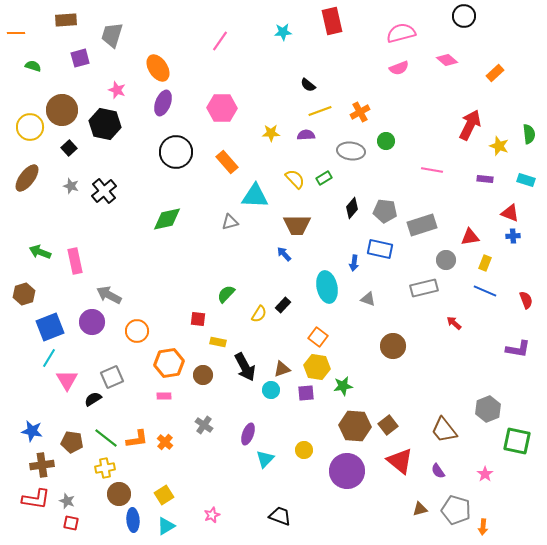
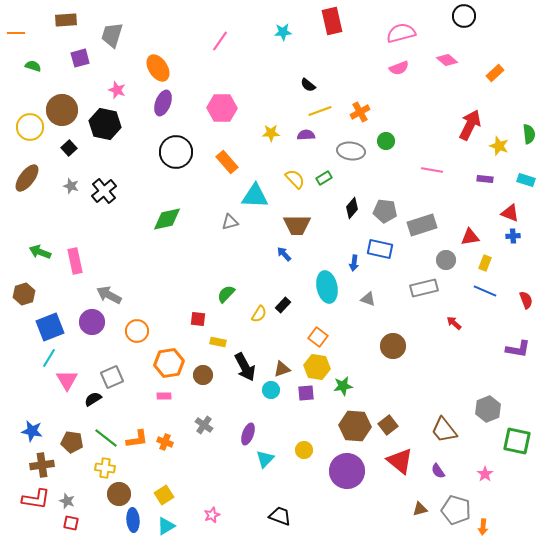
orange cross at (165, 442): rotated 21 degrees counterclockwise
yellow cross at (105, 468): rotated 18 degrees clockwise
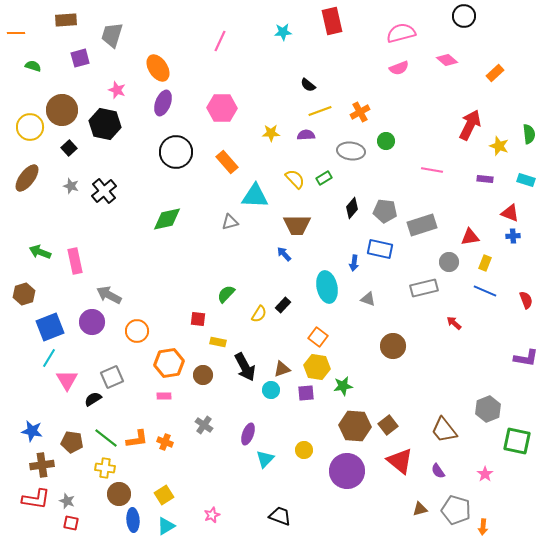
pink line at (220, 41): rotated 10 degrees counterclockwise
gray circle at (446, 260): moved 3 px right, 2 px down
purple L-shape at (518, 349): moved 8 px right, 9 px down
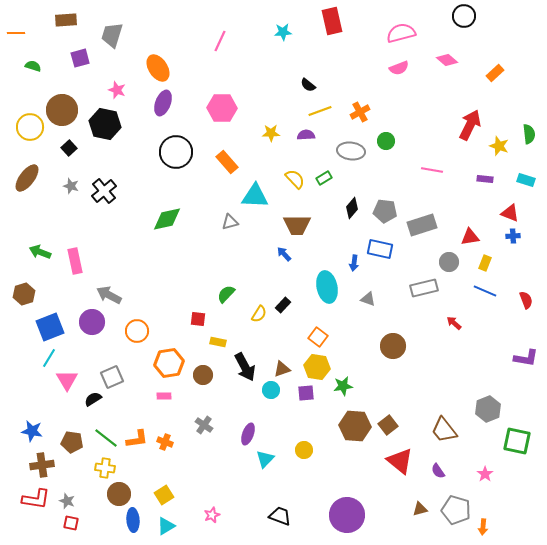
purple circle at (347, 471): moved 44 px down
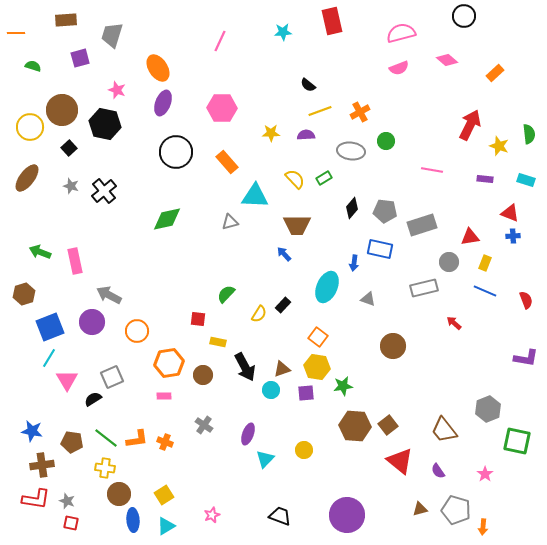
cyan ellipse at (327, 287): rotated 36 degrees clockwise
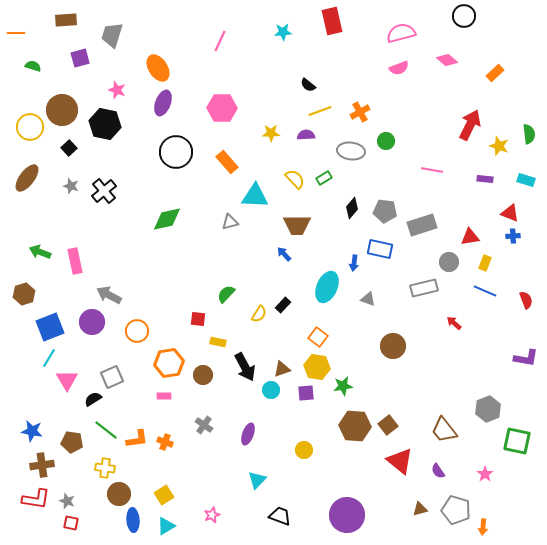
green line at (106, 438): moved 8 px up
cyan triangle at (265, 459): moved 8 px left, 21 px down
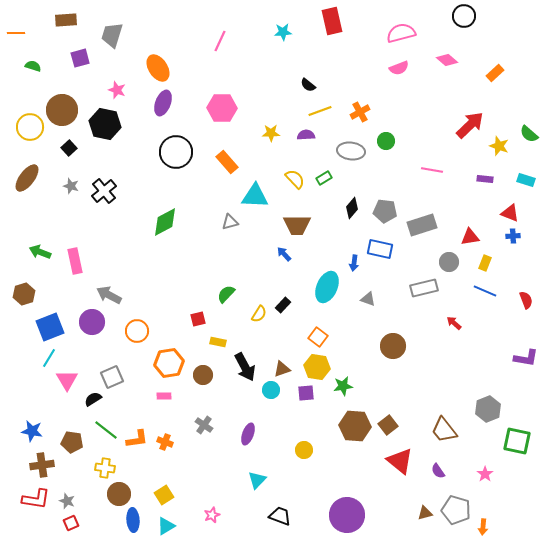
red arrow at (470, 125): rotated 20 degrees clockwise
green semicircle at (529, 134): rotated 138 degrees clockwise
green diamond at (167, 219): moved 2 px left, 3 px down; rotated 16 degrees counterclockwise
red square at (198, 319): rotated 21 degrees counterclockwise
brown triangle at (420, 509): moved 5 px right, 4 px down
red square at (71, 523): rotated 35 degrees counterclockwise
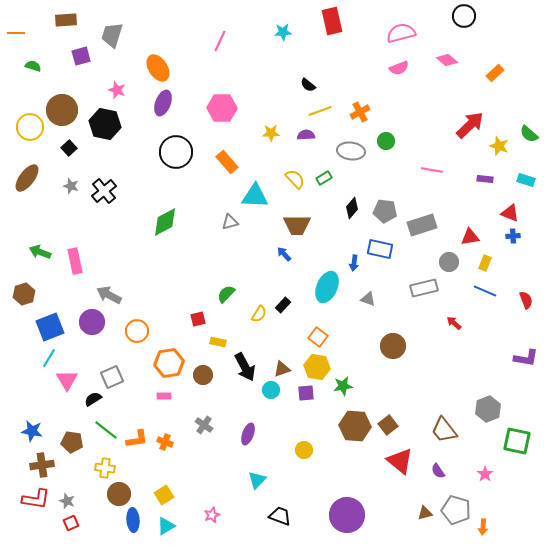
purple square at (80, 58): moved 1 px right, 2 px up
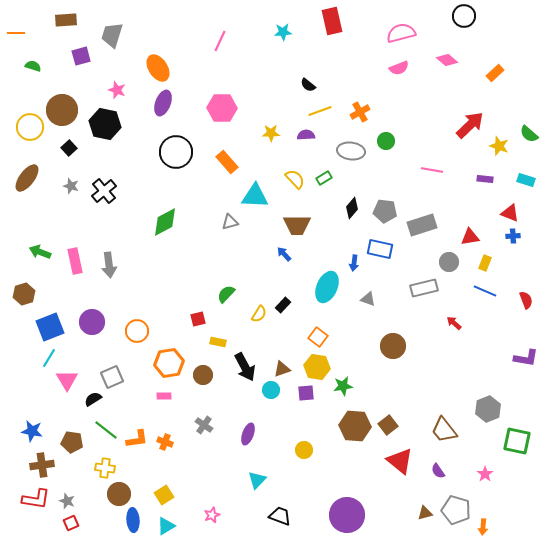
gray arrow at (109, 295): moved 30 px up; rotated 125 degrees counterclockwise
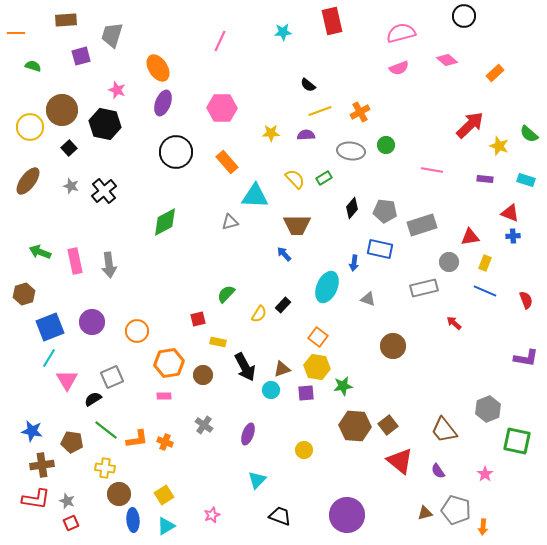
green circle at (386, 141): moved 4 px down
brown ellipse at (27, 178): moved 1 px right, 3 px down
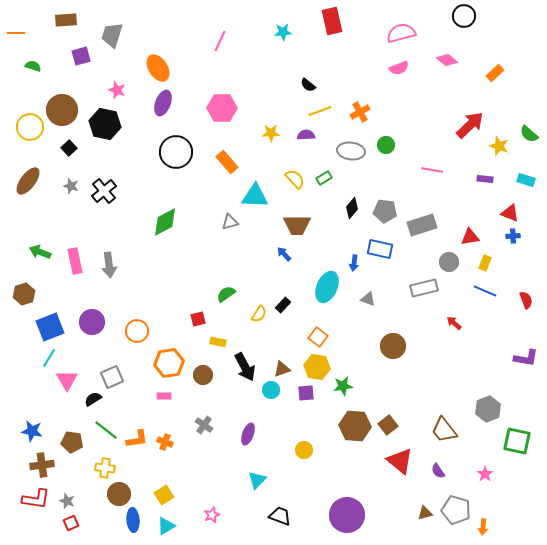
green semicircle at (226, 294): rotated 12 degrees clockwise
